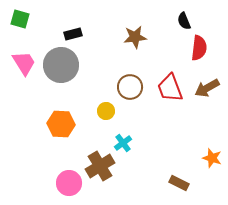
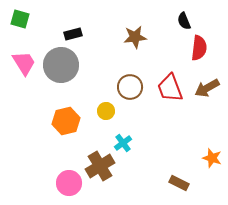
orange hexagon: moved 5 px right, 3 px up; rotated 16 degrees counterclockwise
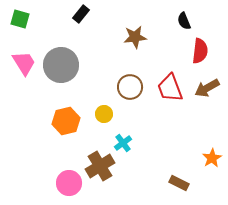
black rectangle: moved 8 px right, 20 px up; rotated 36 degrees counterclockwise
red semicircle: moved 1 px right, 3 px down
yellow circle: moved 2 px left, 3 px down
orange star: rotated 24 degrees clockwise
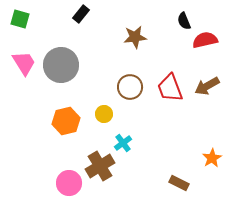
red semicircle: moved 5 px right, 11 px up; rotated 110 degrees counterclockwise
brown arrow: moved 2 px up
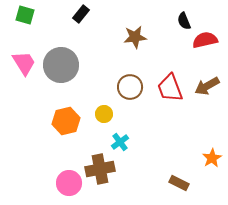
green square: moved 5 px right, 4 px up
cyan cross: moved 3 px left, 1 px up
brown cross: moved 3 px down; rotated 20 degrees clockwise
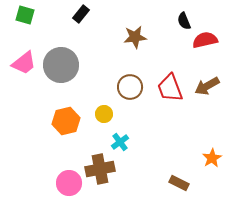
pink trapezoid: rotated 84 degrees clockwise
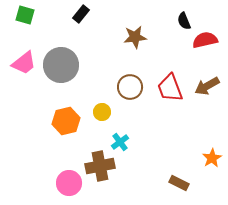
yellow circle: moved 2 px left, 2 px up
brown cross: moved 3 px up
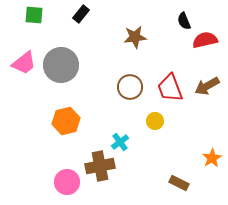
green square: moved 9 px right; rotated 12 degrees counterclockwise
yellow circle: moved 53 px right, 9 px down
pink circle: moved 2 px left, 1 px up
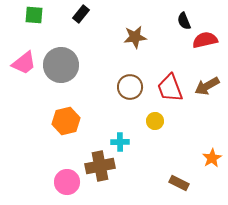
cyan cross: rotated 36 degrees clockwise
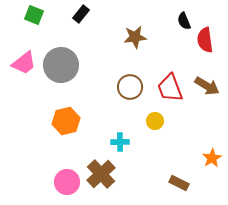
green square: rotated 18 degrees clockwise
red semicircle: rotated 85 degrees counterclockwise
brown arrow: rotated 120 degrees counterclockwise
brown cross: moved 1 px right, 8 px down; rotated 32 degrees counterclockwise
